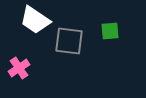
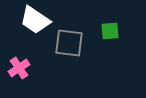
gray square: moved 2 px down
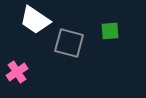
gray square: rotated 8 degrees clockwise
pink cross: moved 2 px left, 4 px down
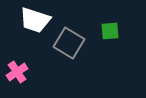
white trapezoid: rotated 16 degrees counterclockwise
gray square: rotated 16 degrees clockwise
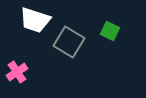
green square: rotated 30 degrees clockwise
gray square: moved 1 px up
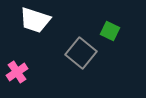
gray square: moved 12 px right, 11 px down; rotated 8 degrees clockwise
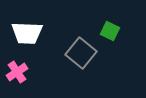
white trapezoid: moved 8 px left, 13 px down; rotated 16 degrees counterclockwise
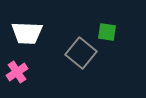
green square: moved 3 px left, 1 px down; rotated 18 degrees counterclockwise
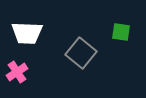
green square: moved 14 px right
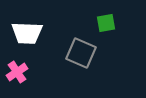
green square: moved 15 px left, 9 px up; rotated 18 degrees counterclockwise
gray square: rotated 16 degrees counterclockwise
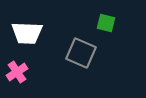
green square: rotated 24 degrees clockwise
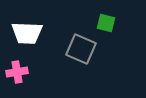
gray square: moved 4 px up
pink cross: rotated 25 degrees clockwise
